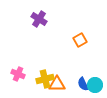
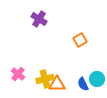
pink cross: rotated 16 degrees clockwise
cyan circle: moved 2 px right, 6 px up
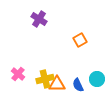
blue semicircle: moved 5 px left, 1 px down
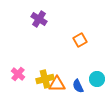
blue semicircle: moved 1 px down
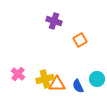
purple cross: moved 15 px right, 2 px down; rotated 14 degrees counterclockwise
